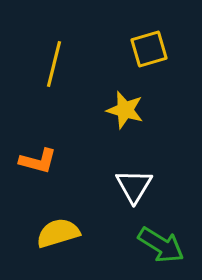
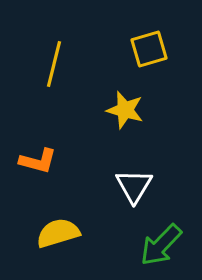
green arrow: rotated 102 degrees clockwise
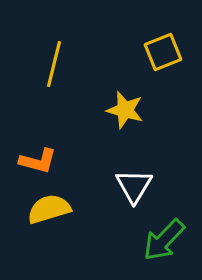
yellow square: moved 14 px right, 3 px down; rotated 6 degrees counterclockwise
yellow semicircle: moved 9 px left, 24 px up
green arrow: moved 3 px right, 5 px up
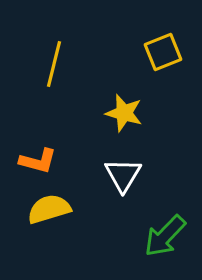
yellow star: moved 1 px left, 3 px down
white triangle: moved 11 px left, 11 px up
green arrow: moved 1 px right, 4 px up
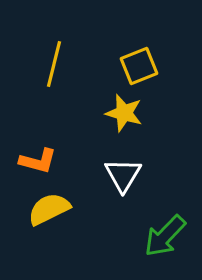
yellow square: moved 24 px left, 14 px down
yellow semicircle: rotated 9 degrees counterclockwise
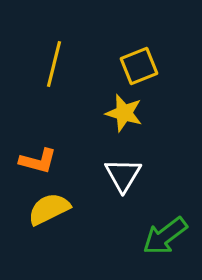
green arrow: rotated 9 degrees clockwise
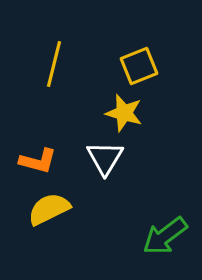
white triangle: moved 18 px left, 17 px up
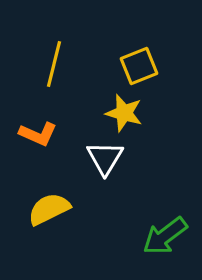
orange L-shape: moved 27 px up; rotated 9 degrees clockwise
